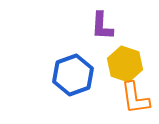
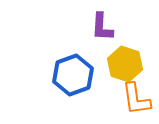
purple L-shape: moved 1 px down
orange L-shape: moved 1 px right, 1 px down
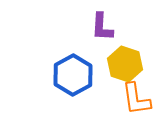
blue hexagon: rotated 9 degrees counterclockwise
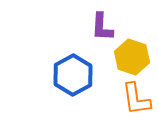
yellow hexagon: moved 7 px right, 7 px up
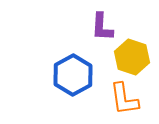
orange L-shape: moved 12 px left
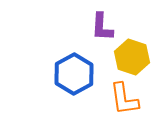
blue hexagon: moved 1 px right, 1 px up
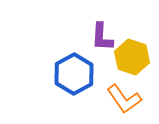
purple L-shape: moved 10 px down
orange L-shape: rotated 27 degrees counterclockwise
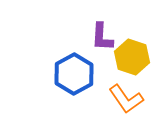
orange L-shape: moved 2 px right
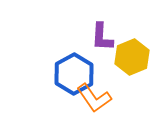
yellow hexagon: rotated 20 degrees clockwise
orange L-shape: moved 32 px left, 1 px up
